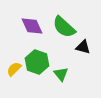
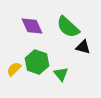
green semicircle: moved 4 px right
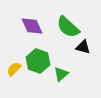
green hexagon: moved 1 px right, 1 px up
green triangle: rotated 28 degrees clockwise
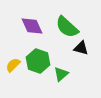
green semicircle: moved 1 px left
black triangle: moved 2 px left, 1 px down
yellow semicircle: moved 1 px left, 4 px up
